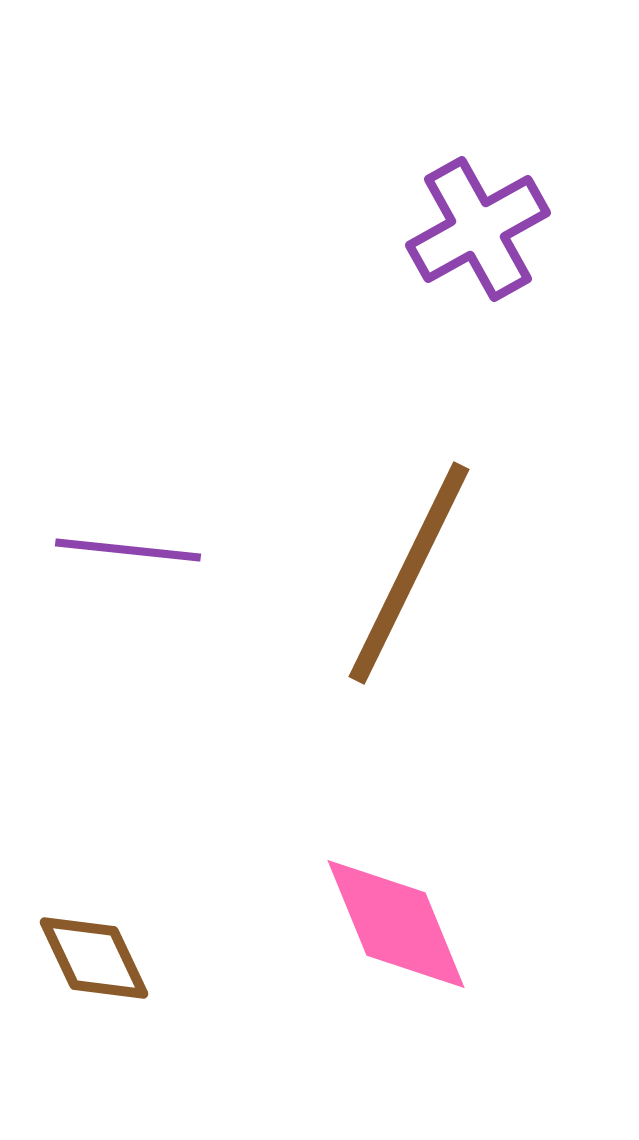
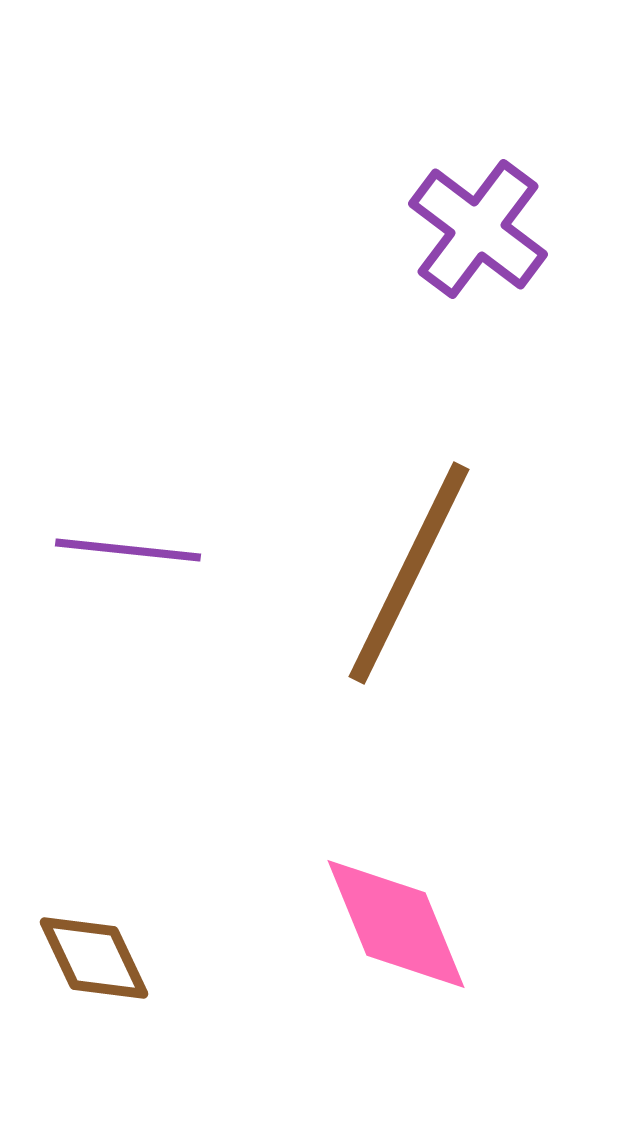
purple cross: rotated 24 degrees counterclockwise
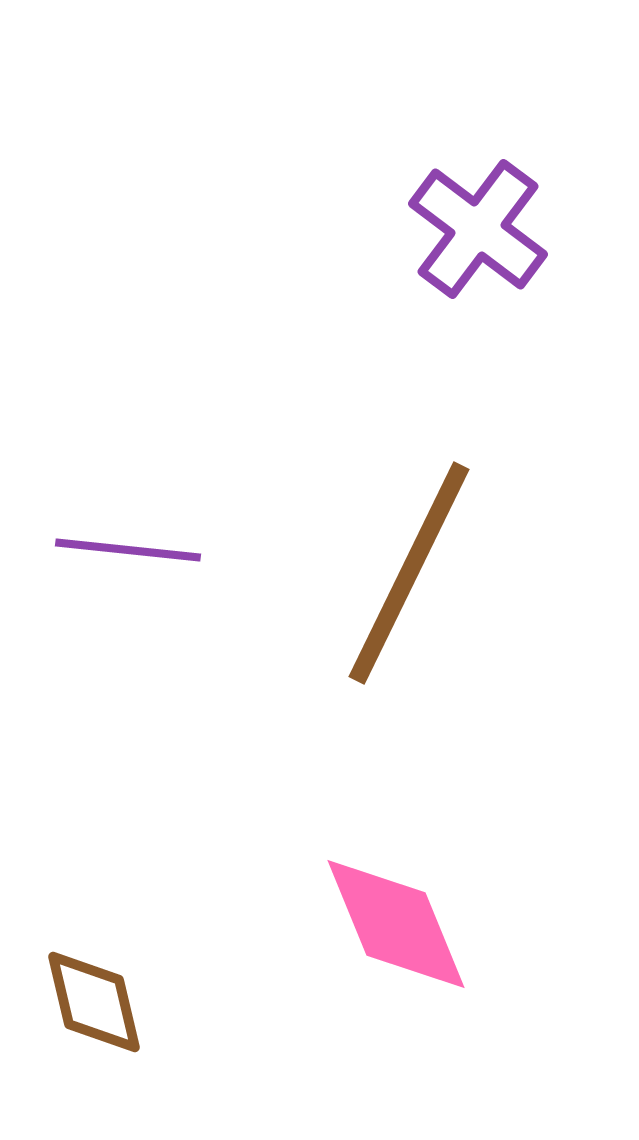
brown diamond: moved 44 px down; rotated 12 degrees clockwise
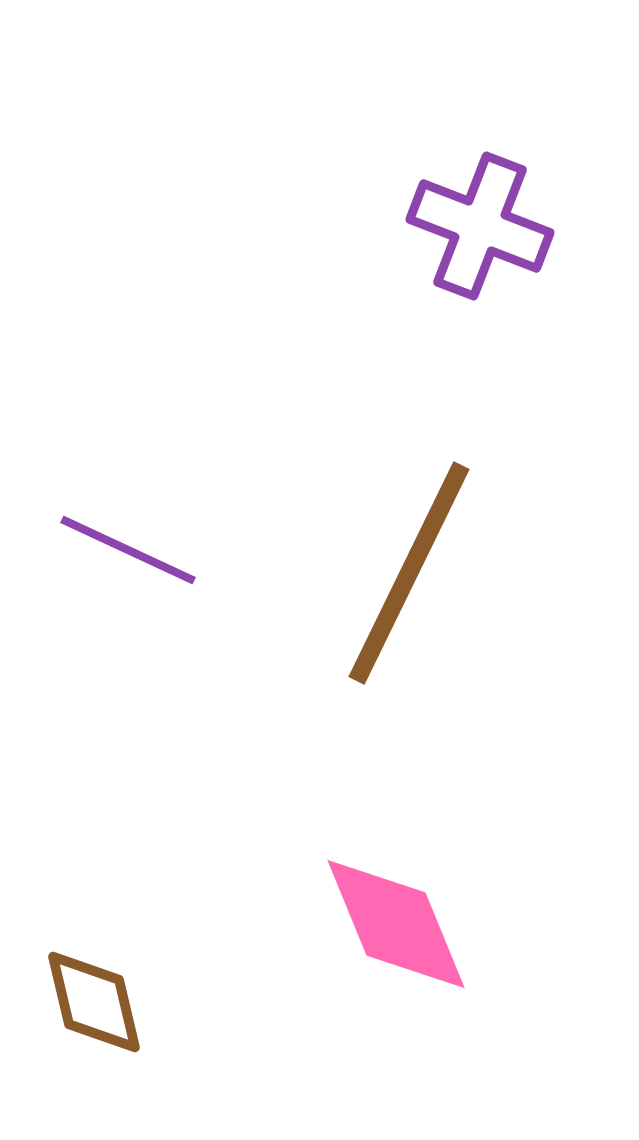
purple cross: moved 2 px right, 3 px up; rotated 16 degrees counterclockwise
purple line: rotated 19 degrees clockwise
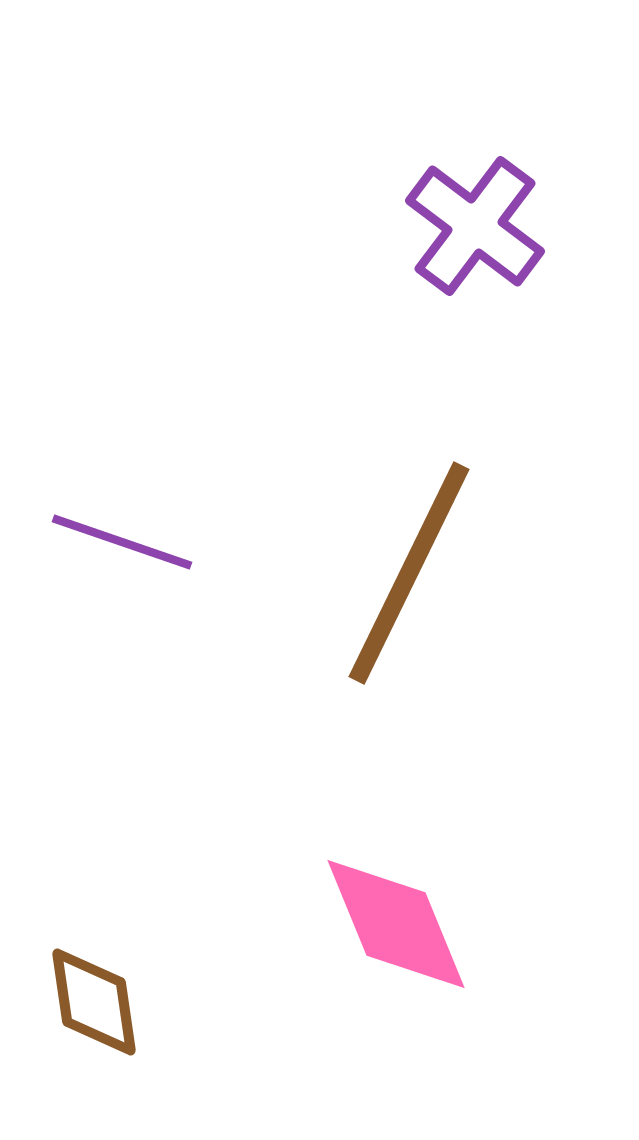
purple cross: moved 5 px left; rotated 16 degrees clockwise
purple line: moved 6 px left, 8 px up; rotated 6 degrees counterclockwise
brown diamond: rotated 5 degrees clockwise
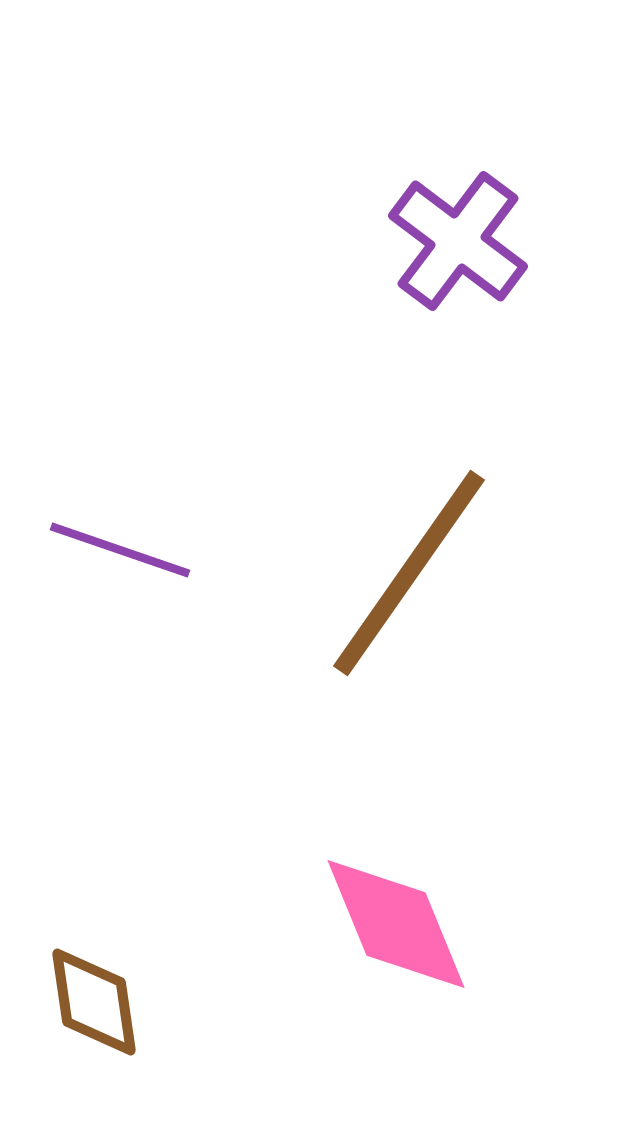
purple cross: moved 17 px left, 15 px down
purple line: moved 2 px left, 8 px down
brown line: rotated 9 degrees clockwise
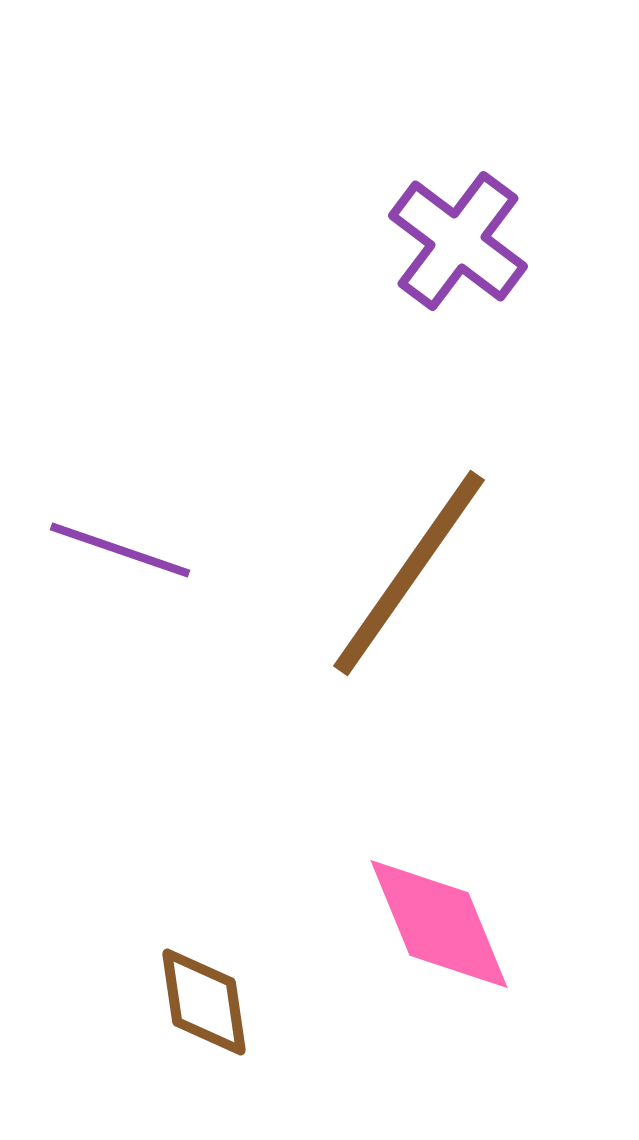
pink diamond: moved 43 px right
brown diamond: moved 110 px right
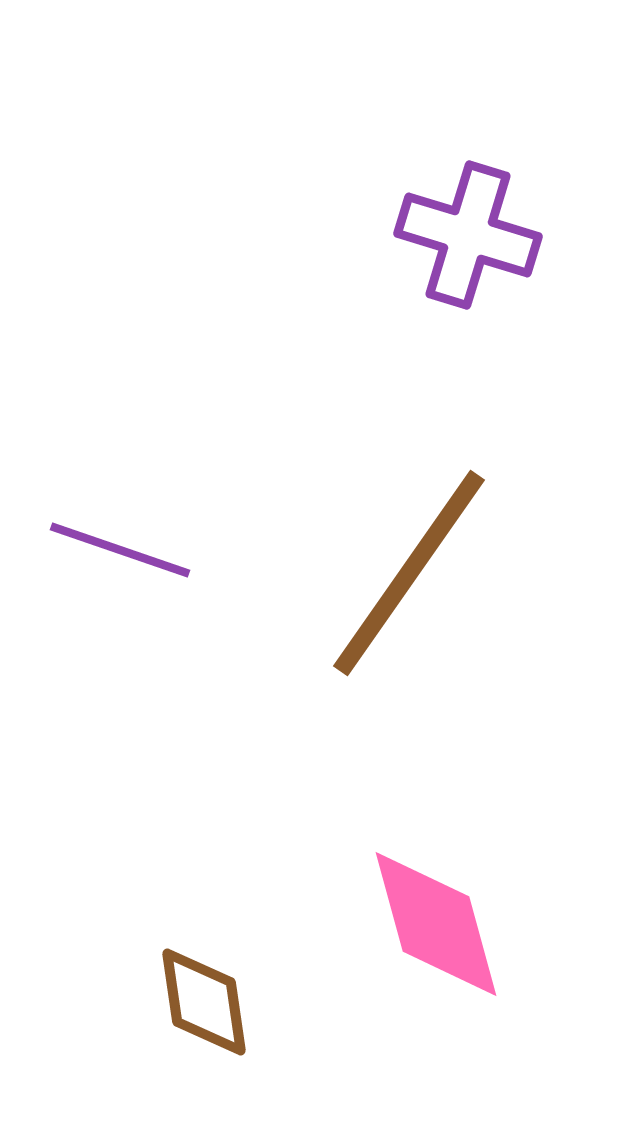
purple cross: moved 10 px right, 6 px up; rotated 20 degrees counterclockwise
pink diamond: moved 3 px left; rotated 7 degrees clockwise
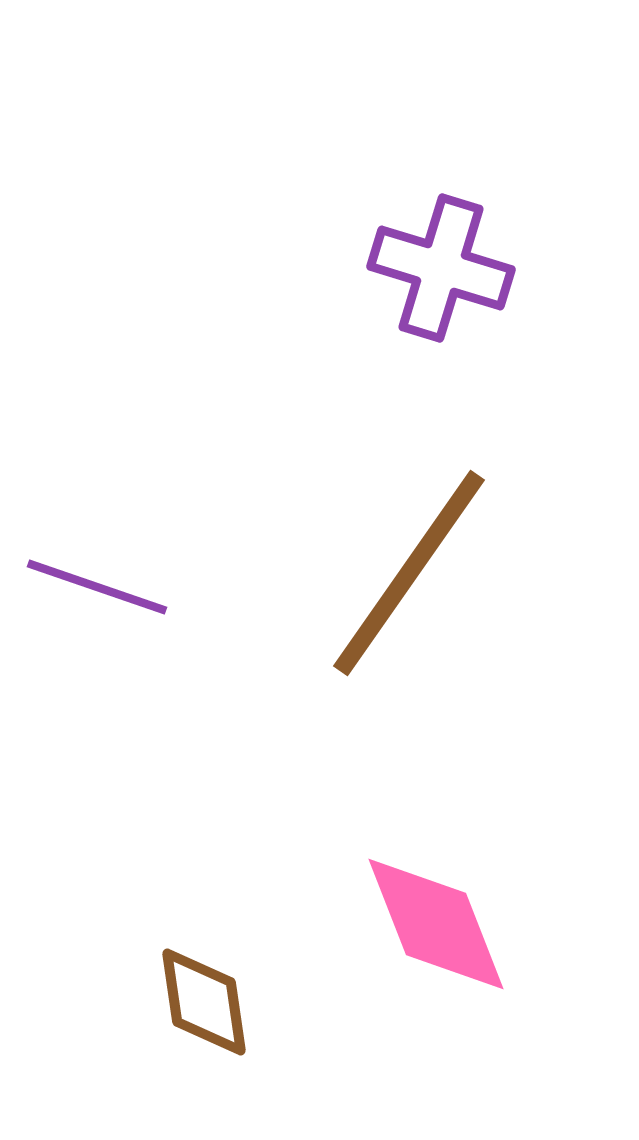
purple cross: moved 27 px left, 33 px down
purple line: moved 23 px left, 37 px down
pink diamond: rotated 6 degrees counterclockwise
